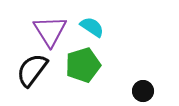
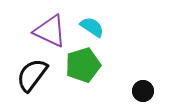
purple triangle: rotated 33 degrees counterclockwise
black semicircle: moved 5 px down
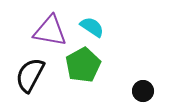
purple triangle: rotated 15 degrees counterclockwise
green pentagon: rotated 12 degrees counterclockwise
black semicircle: moved 2 px left; rotated 9 degrees counterclockwise
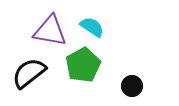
black semicircle: moved 1 px left, 2 px up; rotated 24 degrees clockwise
black circle: moved 11 px left, 5 px up
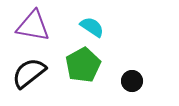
purple triangle: moved 17 px left, 5 px up
black circle: moved 5 px up
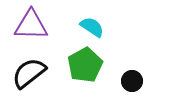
purple triangle: moved 2 px left, 1 px up; rotated 9 degrees counterclockwise
green pentagon: moved 2 px right
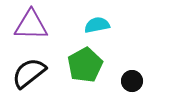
cyan semicircle: moved 5 px right, 2 px up; rotated 45 degrees counterclockwise
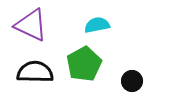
purple triangle: rotated 24 degrees clockwise
green pentagon: moved 1 px left, 1 px up
black semicircle: moved 6 px right, 1 px up; rotated 39 degrees clockwise
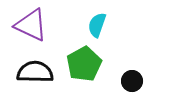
cyan semicircle: rotated 60 degrees counterclockwise
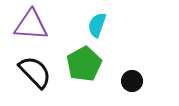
purple triangle: rotated 21 degrees counterclockwise
black semicircle: rotated 45 degrees clockwise
